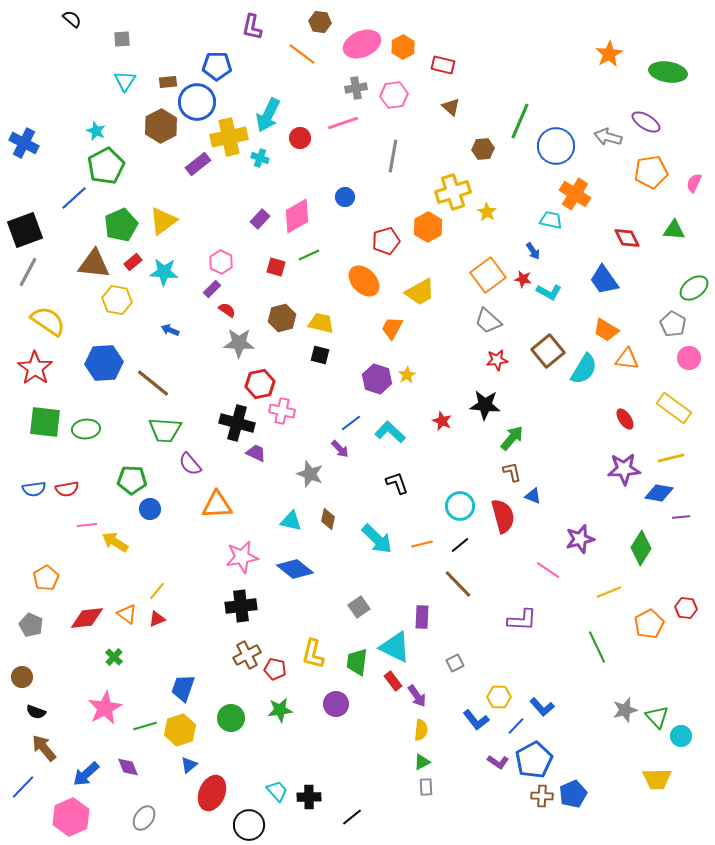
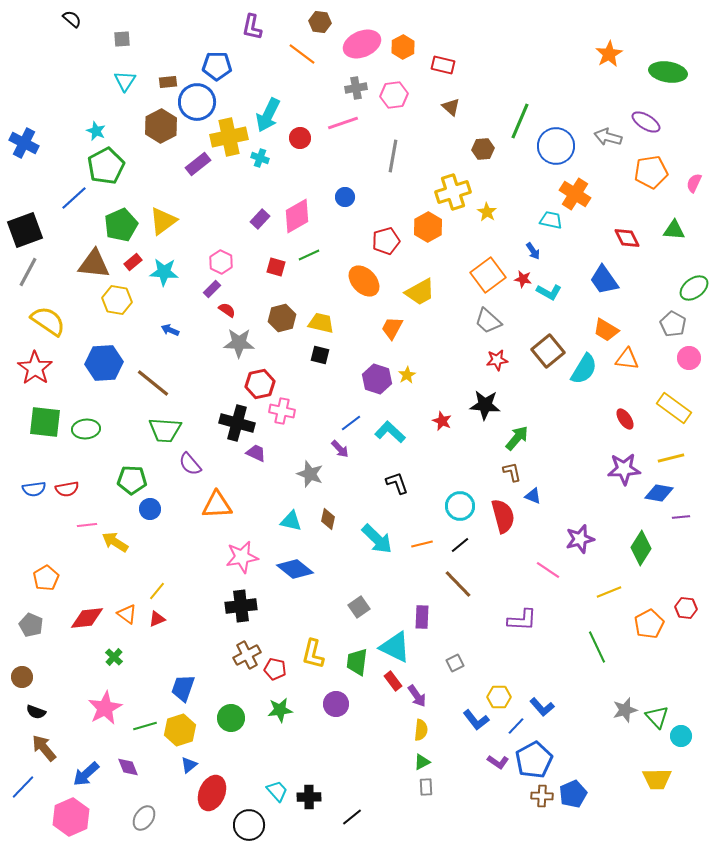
green arrow at (512, 438): moved 5 px right
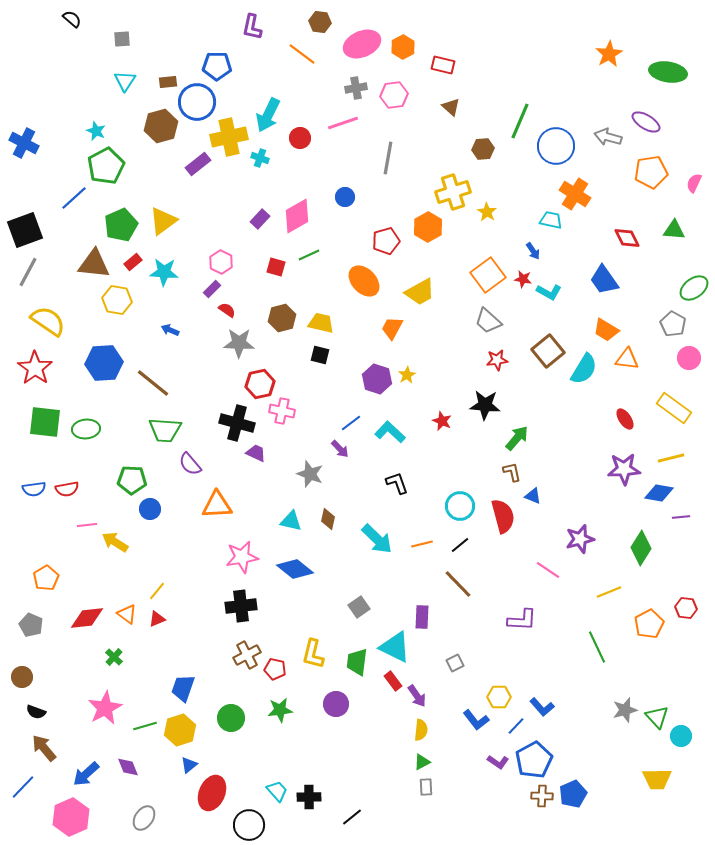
brown hexagon at (161, 126): rotated 12 degrees clockwise
gray line at (393, 156): moved 5 px left, 2 px down
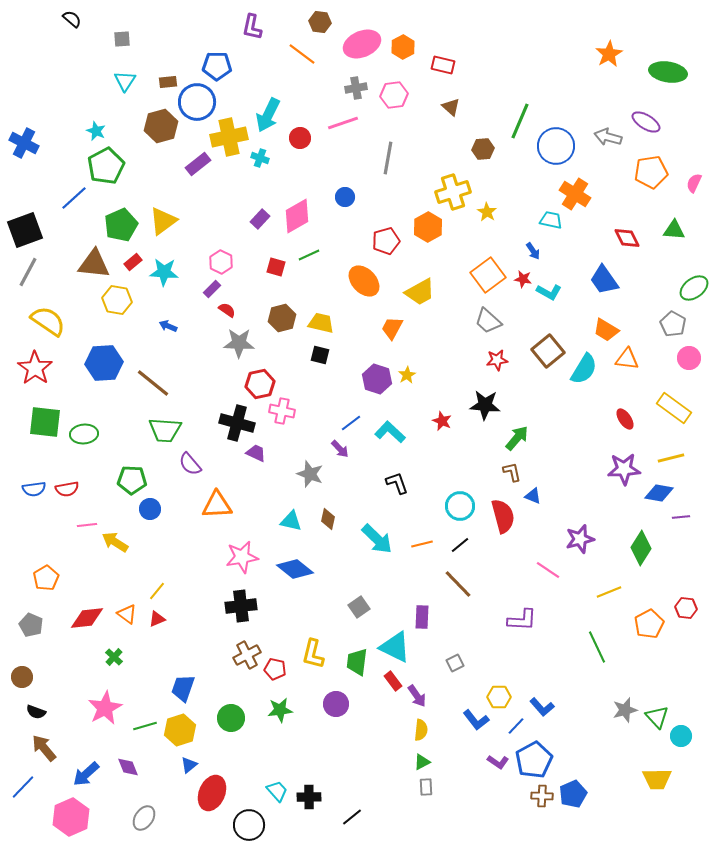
blue arrow at (170, 330): moved 2 px left, 4 px up
green ellipse at (86, 429): moved 2 px left, 5 px down
